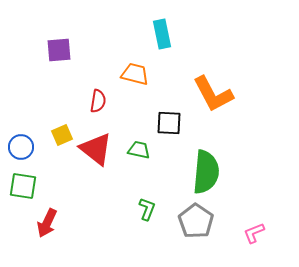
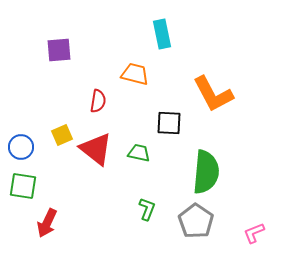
green trapezoid: moved 3 px down
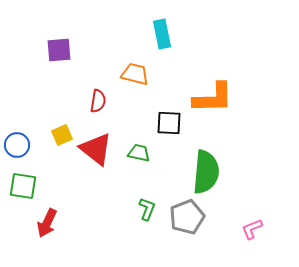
orange L-shape: moved 4 px down; rotated 63 degrees counterclockwise
blue circle: moved 4 px left, 2 px up
gray pentagon: moved 9 px left, 4 px up; rotated 16 degrees clockwise
pink L-shape: moved 2 px left, 4 px up
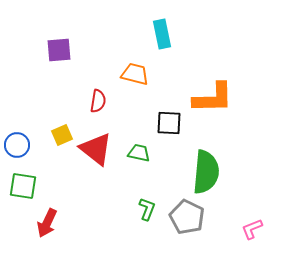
gray pentagon: rotated 24 degrees counterclockwise
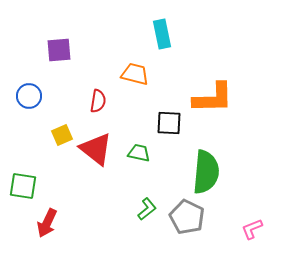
blue circle: moved 12 px right, 49 px up
green L-shape: rotated 30 degrees clockwise
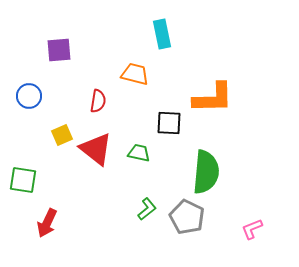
green square: moved 6 px up
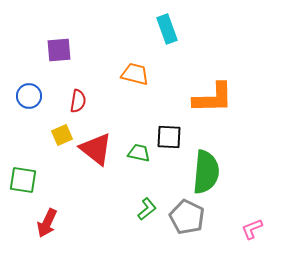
cyan rectangle: moved 5 px right, 5 px up; rotated 8 degrees counterclockwise
red semicircle: moved 20 px left
black square: moved 14 px down
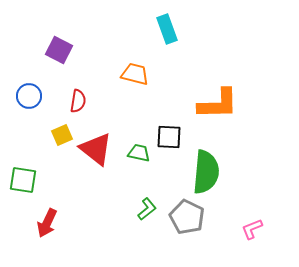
purple square: rotated 32 degrees clockwise
orange L-shape: moved 5 px right, 6 px down
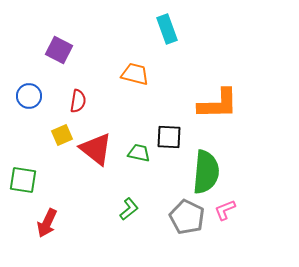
green L-shape: moved 18 px left
pink L-shape: moved 27 px left, 19 px up
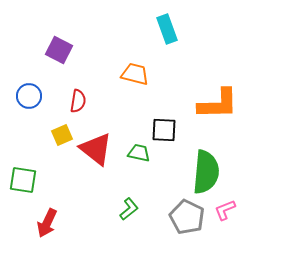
black square: moved 5 px left, 7 px up
